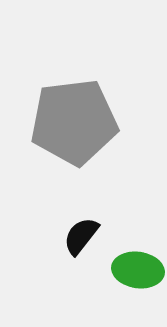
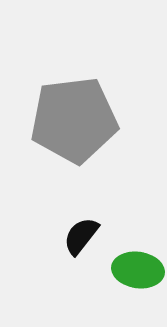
gray pentagon: moved 2 px up
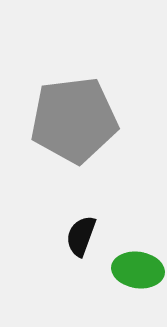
black semicircle: rotated 18 degrees counterclockwise
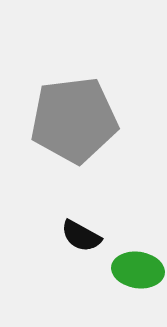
black semicircle: rotated 81 degrees counterclockwise
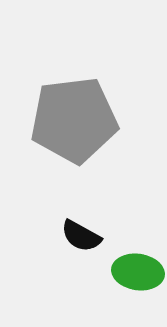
green ellipse: moved 2 px down
